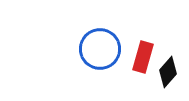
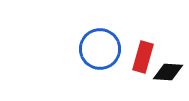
black diamond: rotated 52 degrees clockwise
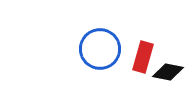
black diamond: rotated 8 degrees clockwise
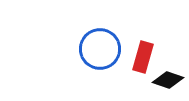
black diamond: moved 8 px down; rotated 8 degrees clockwise
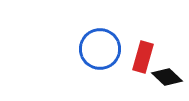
black diamond: moved 1 px left, 3 px up; rotated 24 degrees clockwise
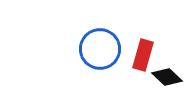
red rectangle: moved 2 px up
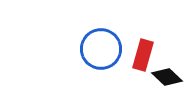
blue circle: moved 1 px right
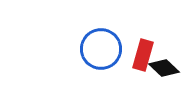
black diamond: moved 3 px left, 9 px up
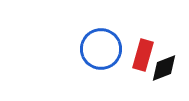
black diamond: rotated 64 degrees counterclockwise
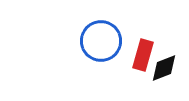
blue circle: moved 8 px up
